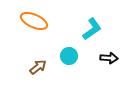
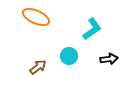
orange ellipse: moved 2 px right, 4 px up
black arrow: moved 1 px down; rotated 12 degrees counterclockwise
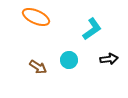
cyan circle: moved 4 px down
brown arrow: rotated 72 degrees clockwise
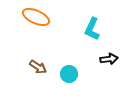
cyan L-shape: rotated 150 degrees clockwise
cyan circle: moved 14 px down
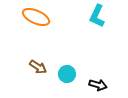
cyan L-shape: moved 5 px right, 13 px up
black arrow: moved 11 px left, 26 px down; rotated 24 degrees clockwise
cyan circle: moved 2 px left
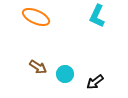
cyan circle: moved 2 px left
black arrow: moved 3 px left, 3 px up; rotated 126 degrees clockwise
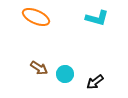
cyan L-shape: moved 2 px down; rotated 100 degrees counterclockwise
brown arrow: moved 1 px right, 1 px down
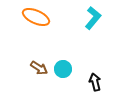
cyan L-shape: moved 4 px left; rotated 65 degrees counterclockwise
cyan circle: moved 2 px left, 5 px up
black arrow: rotated 114 degrees clockwise
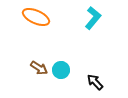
cyan circle: moved 2 px left, 1 px down
black arrow: rotated 30 degrees counterclockwise
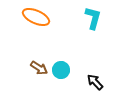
cyan L-shape: rotated 25 degrees counterclockwise
